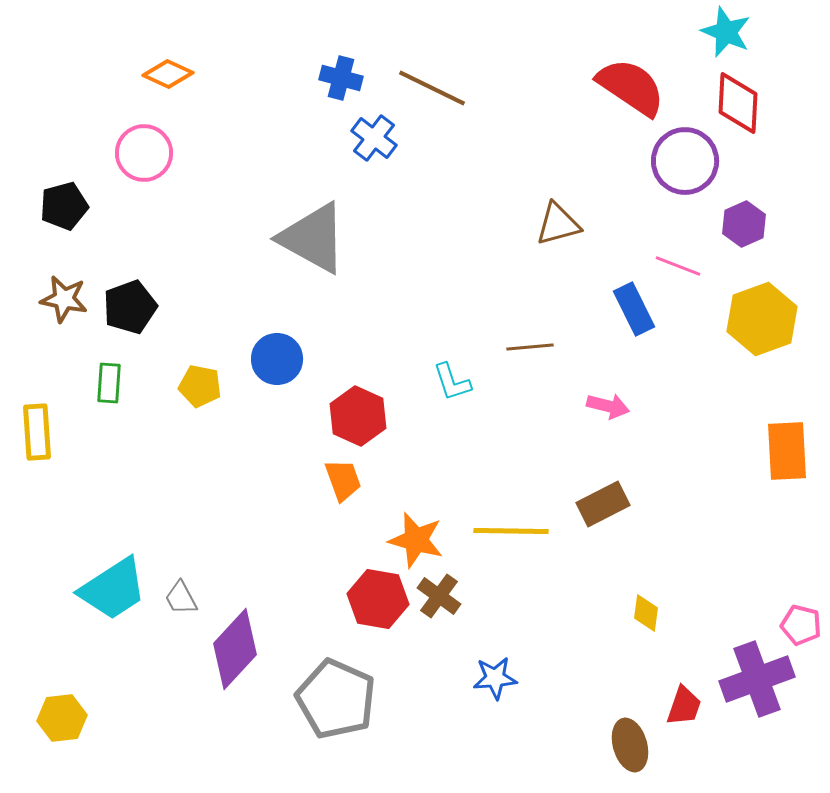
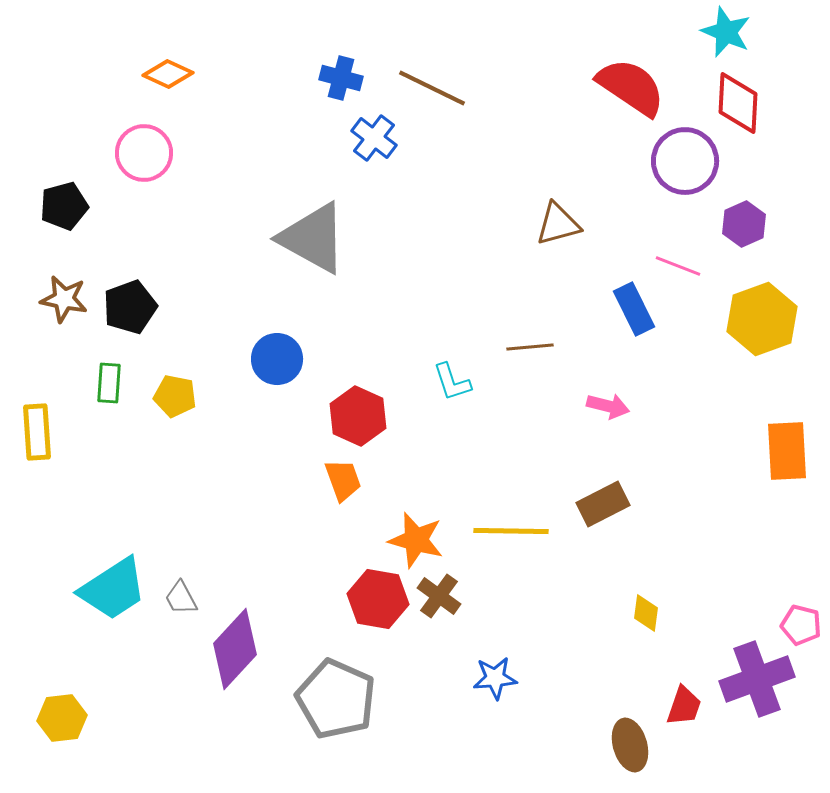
yellow pentagon at (200, 386): moved 25 px left, 10 px down
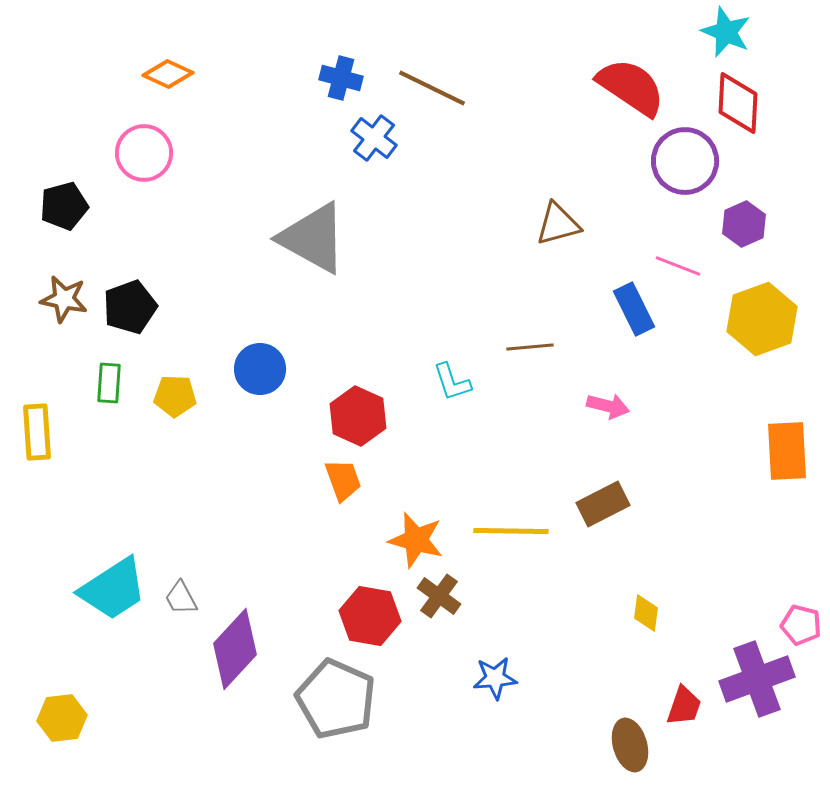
blue circle at (277, 359): moved 17 px left, 10 px down
yellow pentagon at (175, 396): rotated 9 degrees counterclockwise
red hexagon at (378, 599): moved 8 px left, 17 px down
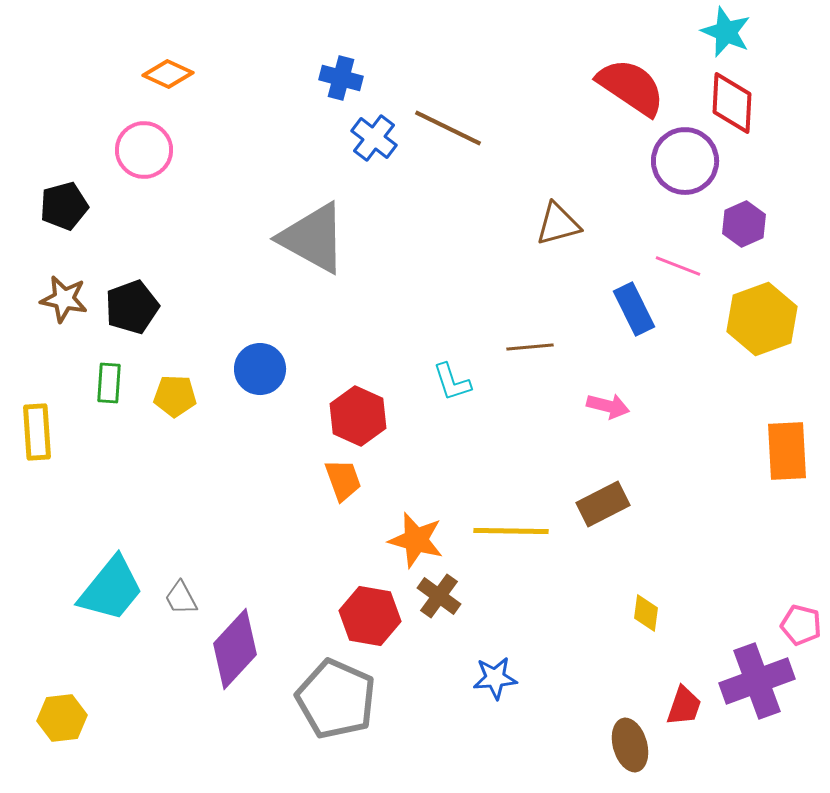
brown line at (432, 88): moved 16 px right, 40 px down
red diamond at (738, 103): moved 6 px left
pink circle at (144, 153): moved 3 px up
black pentagon at (130, 307): moved 2 px right
cyan trapezoid at (113, 589): moved 2 px left; rotated 18 degrees counterclockwise
purple cross at (757, 679): moved 2 px down
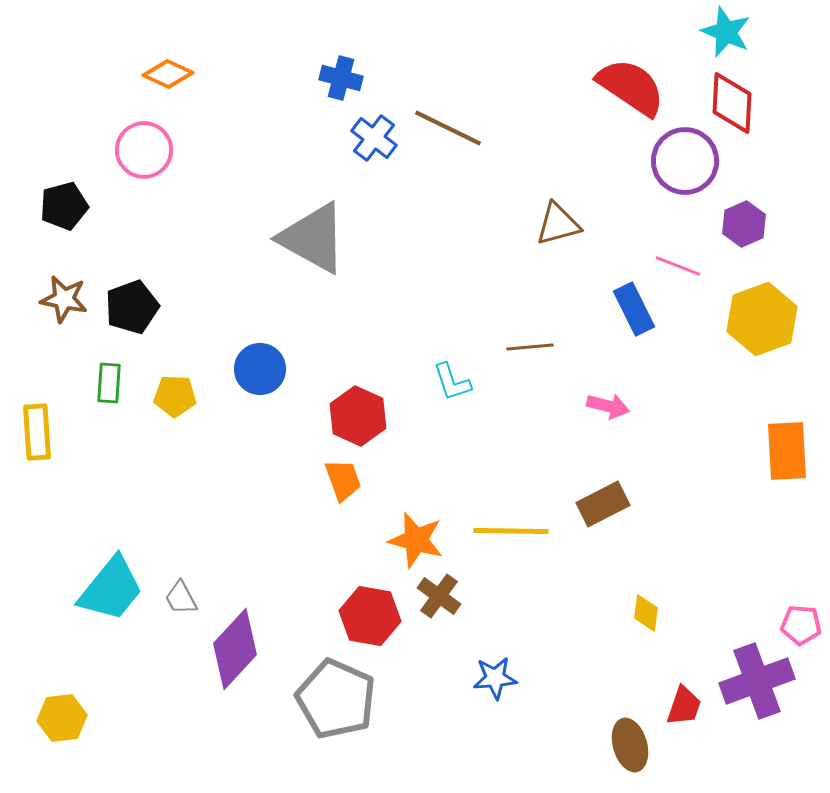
pink pentagon at (801, 625): rotated 9 degrees counterclockwise
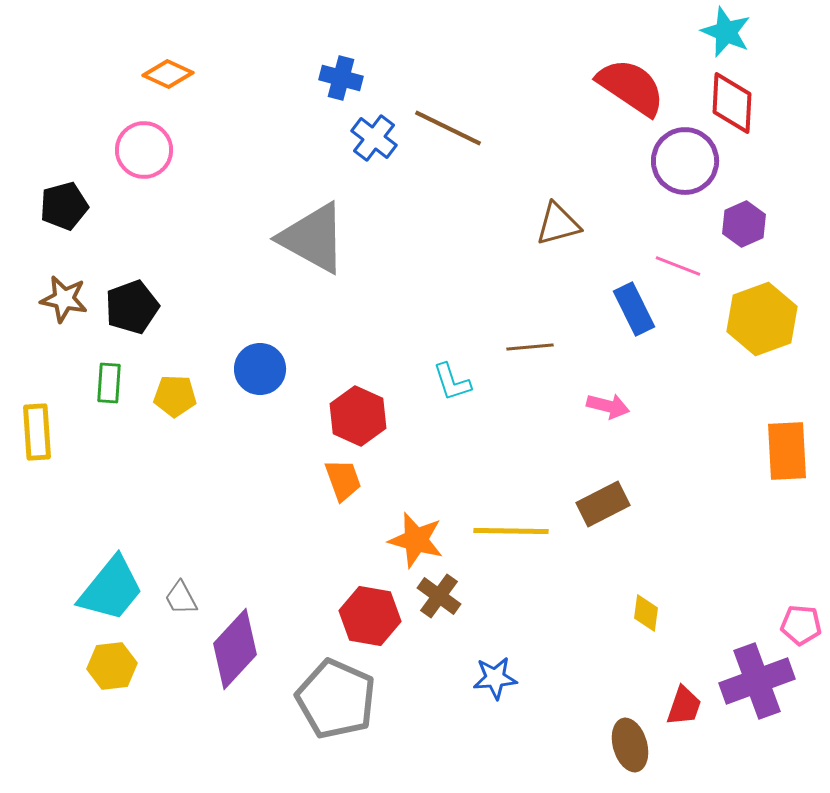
yellow hexagon at (62, 718): moved 50 px right, 52 px up
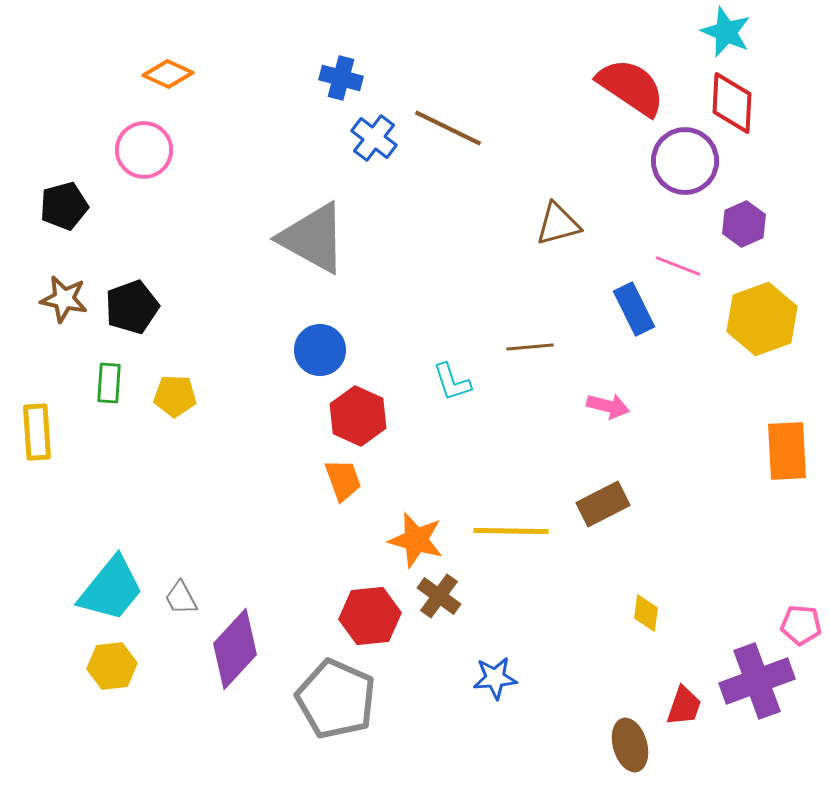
blue circle at (260, 369): moved 60 px right, 19 px up
red hexagon at (370, 616): rotated 16 degrees counterclockwise
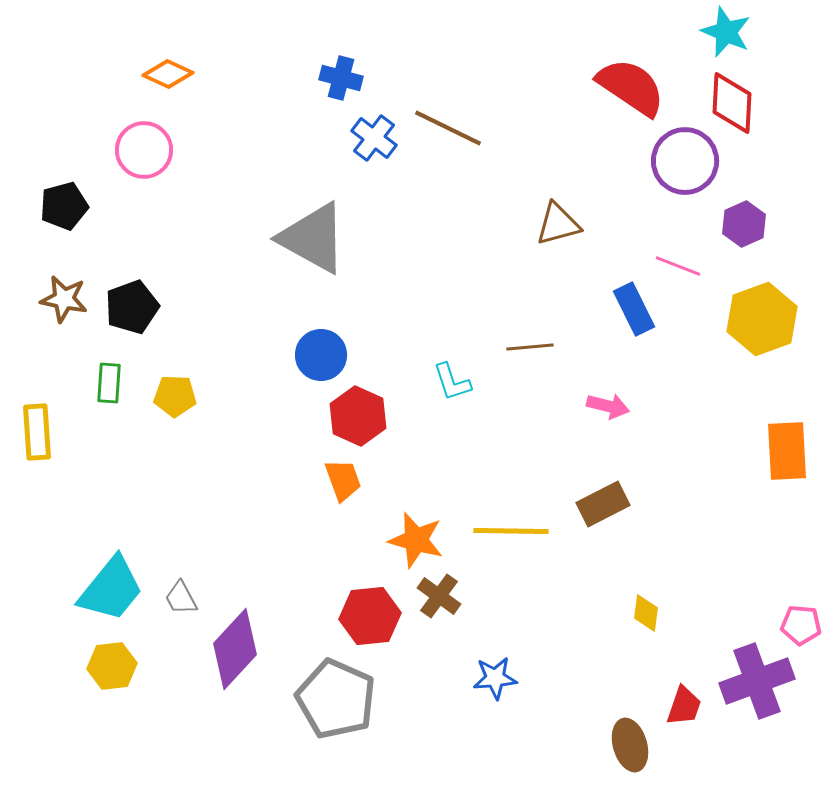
blue circle at (320, 350): moved 1 px right, 5 px down
